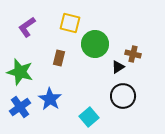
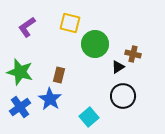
brown rectangle: moved 17 px down
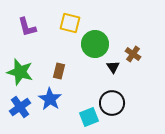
purple L-shape: rotated 70 degrees counterclockwise
brown cross: rotated 21 degrees clockwise
black triangle: moved 5 px left; rotated 32 degrees counterclockwise
brown rectangle: moved 4 px up
black circle: moved 11 px left, 7 px down
cyan square: rotated 18 degrees clockwise
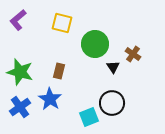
yellow square: moved 8 px left
purple L-shape: moved 9 px left, 7 px up; rotated 65 degrees clockwise
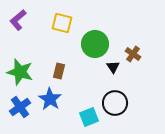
black circle: moved 3 px right
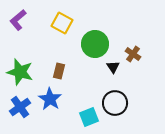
yellow square: rotated 15 degrees clockwise
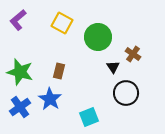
green circle: moved 3 px right, 7 px up
black circle: moved 11 px right, 10 px up
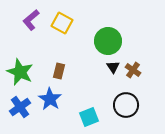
purple L-shape: moved 13 px right
green circle: moved 10 px right, 4 px down
brown cross: moved 16 px down
green star: rotated 8 degrees clockwise
black circle: moved 12 px down
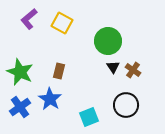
purple L-shape: moved 2 px left, 1 px up
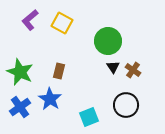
purple L-shape: moved 1 px right, 1 px down
